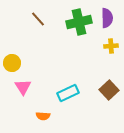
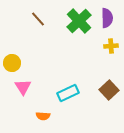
green cross: moved 1 px up; rotated 30 degrees counterclockwise
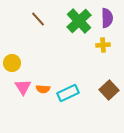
yellow cross: moved 8 px left, 1 px up
orange semicircle: moved 27 px up
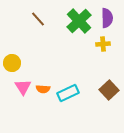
yellow cross: moved 1 px up
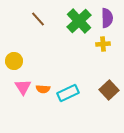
yellow circle: moved 2 px right, 2 px up
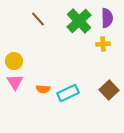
pink triangle: moved 8 px left, 5 px up
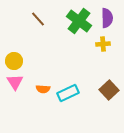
green cross: rotated 10 degrees counterclockwise
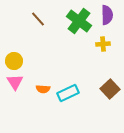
purple semicircle: moved 3 px up
brown square: moved 1 px right, 1 px up
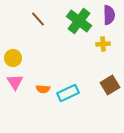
purple semicircle: moved 2 px right
yellow circle: moved 1 px left, 3 px up
brown square: moved 4 px up; rotated 12 degrees clockwise
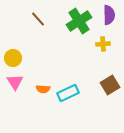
green cross: rotated 20 degrees clockwise
